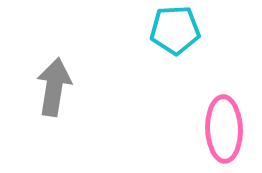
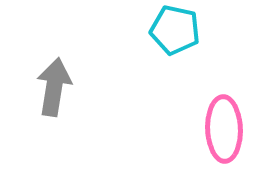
cyan pentagon: rotated 15 degrees clockwise
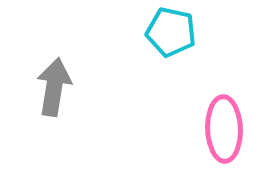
cyan pentagon: moved 4 px left, 2 px down
